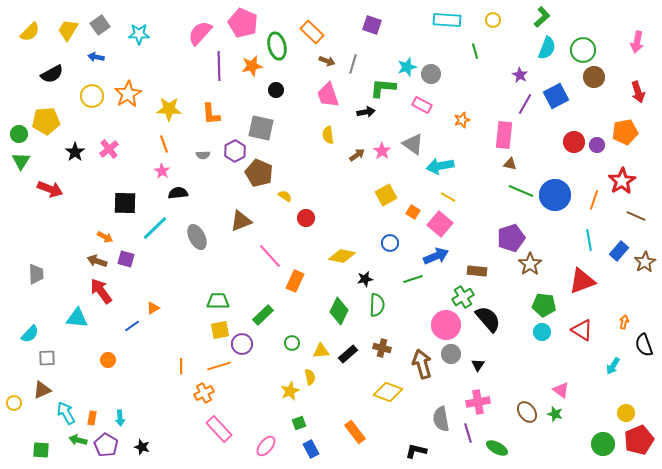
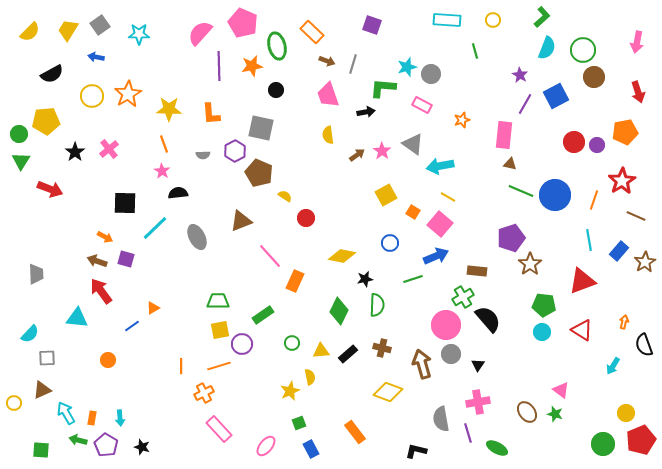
green rectangle at (263, 315): rotated 10 degrees clockwise
red pentagon at (639, 440): moved 2 px right
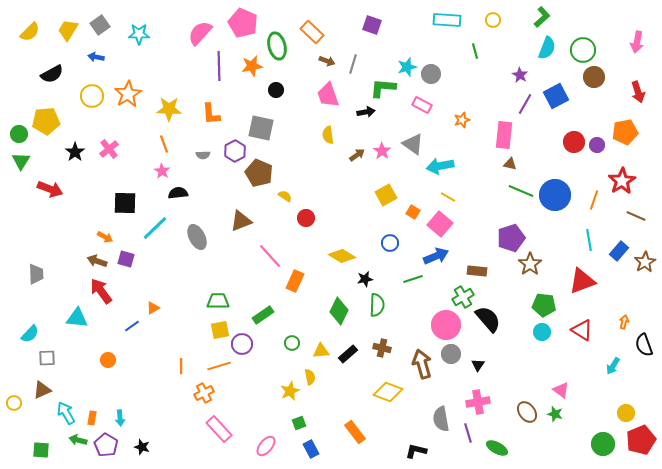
yellow diamond at (342, 256): rotated 20 degrees clockwise
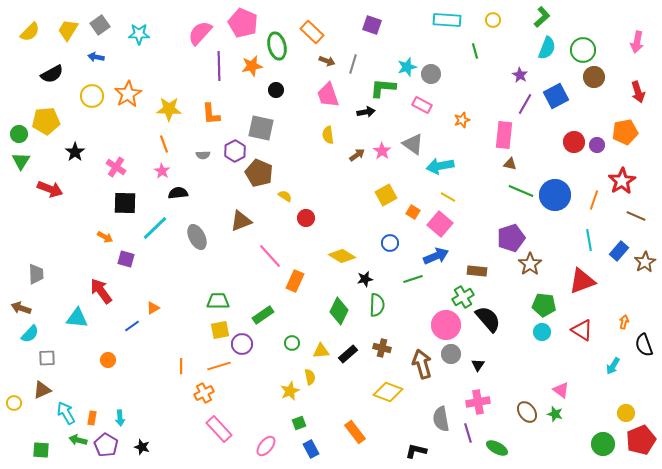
pink cross at (109, 149): moved 7 px right, 18 px down; rotated 18 degrees counterclockwise
brown arrow at (97, 261): moved 76 px left, 47 px down
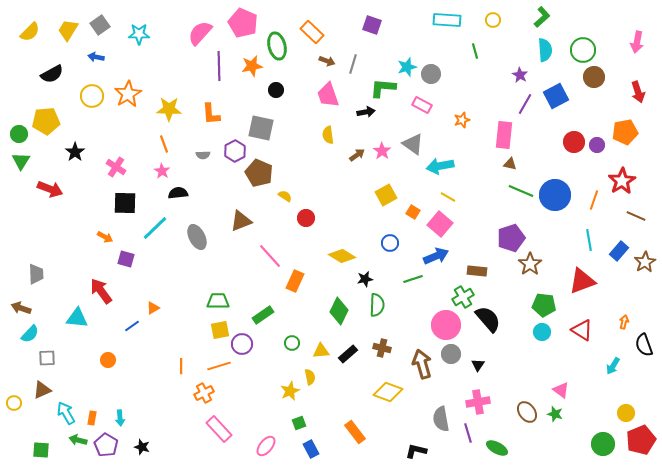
cyan semicircle at (547, 48): moved 2 px left, 2 px down; rotated 25 degrees counterclockwise
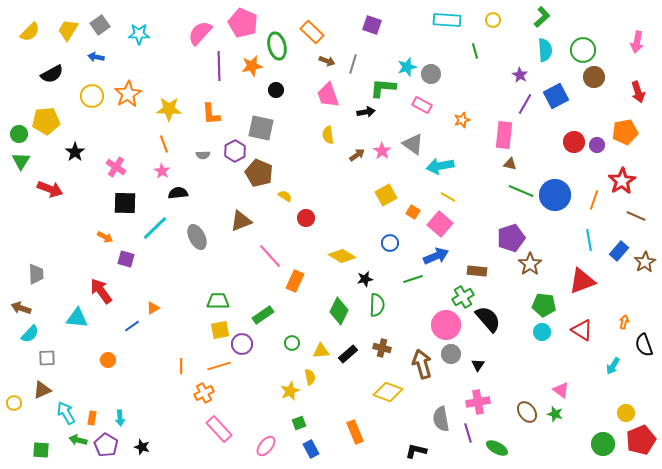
orange rectangle at (355, 432): rotated 15 degrees clockwise
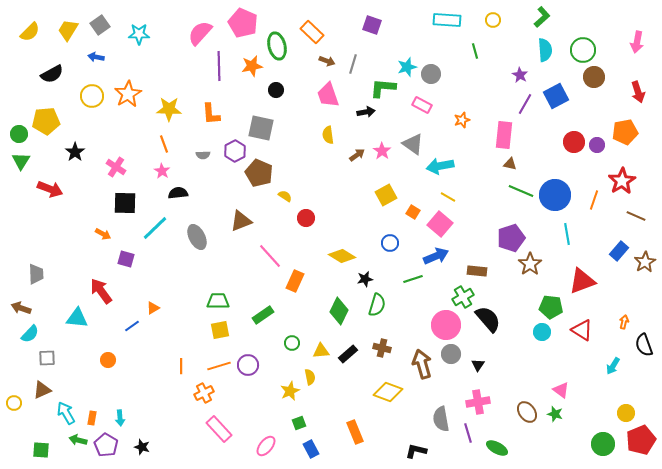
orange arrow at (105, 237): moved 2 px left, 3 px up
cyan line at (589, 240): moved 22 px left, 6 px up
green semicircle at (377, 305): rotated 15 degrees clockwise
green pentagon at (544, 305): moved 7 px right, 2 px down
purple circle at (242, 344): moved 6 px right, 21 px down
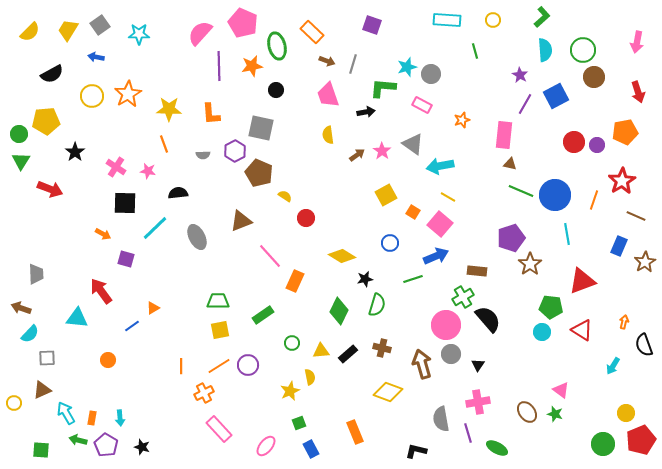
pink star at (162, 171): moved 14 px left; rotated 21 degrees counterclockwise
blue rectangle at (619, 251): moved 5 px up; rotated 18 degrees counterclockwise
orange line at (219, 366): rotated 15 degrees counterclockwise
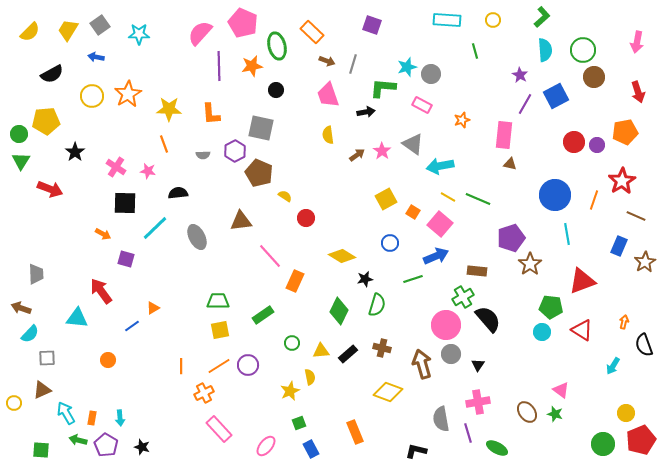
green line at (521, 191): moved 43 px left, 8 px down
yellow square at (386, 195): moved 4 px down
brown triangle at (241, 221): rotated 15 degrees clockwise
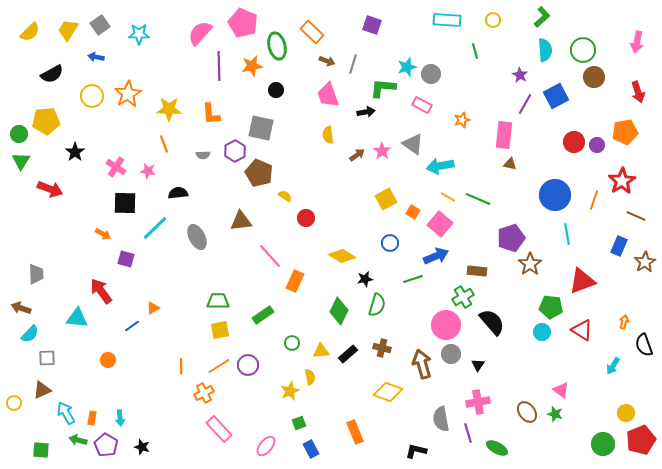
black semicircle at (488, 319): moved 4 px right, 3 px down
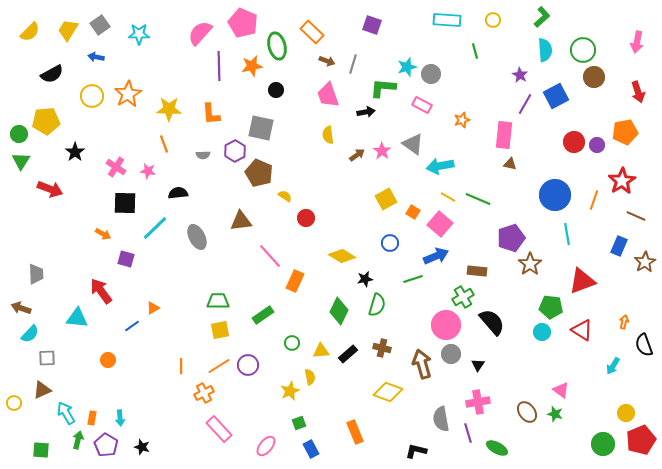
green arrow at (78, 440): rotated 90 degrees clockwise
